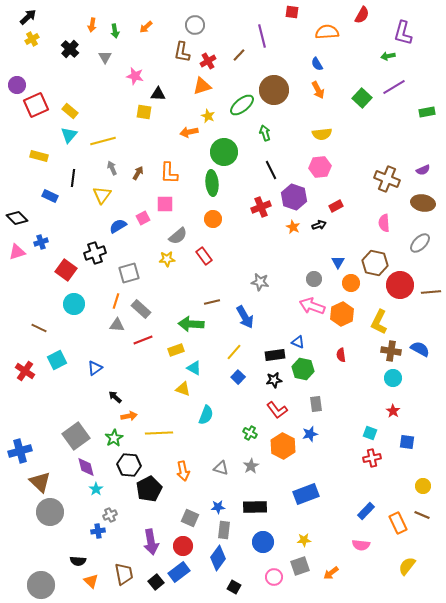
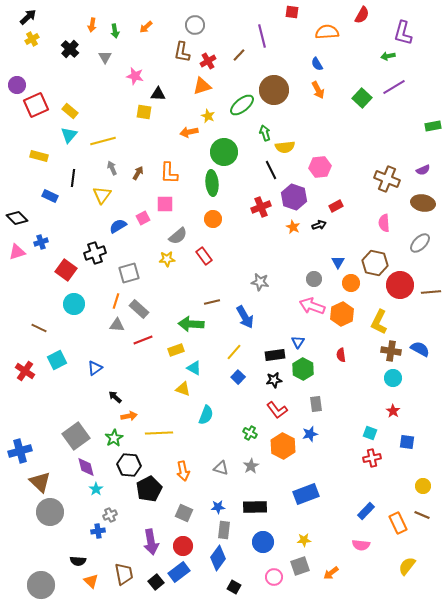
green rectangle at (427, 112): moved 6 px right, 14 px down
yellow semicircle at (322, 134): moved 37 px left, 13 px down
gray rectangle at (141, 309): moved 2 px left
blue triangle at (298, 342): rotated 40 degrees clockwise
green hexagon at (303, 369): rotated 15 degrees clockwise
gray square at (190, 518): moved 6 px left, 5 px up
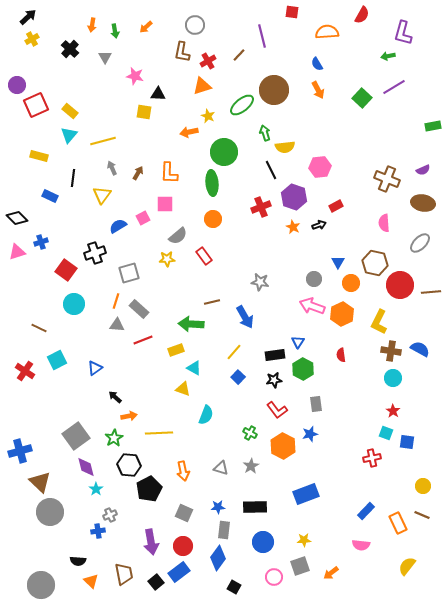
cyan square at (370, 433): moved 16 px right
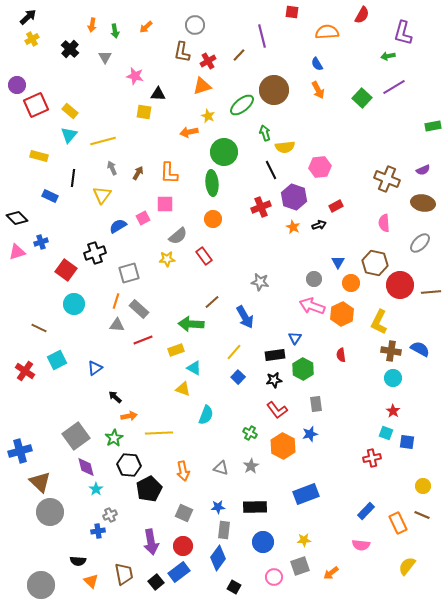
brown line at (212, 302): rotated 28 degrees counterclockwise
blue triangle at (298, 342): moved 3 px left, 4 px up
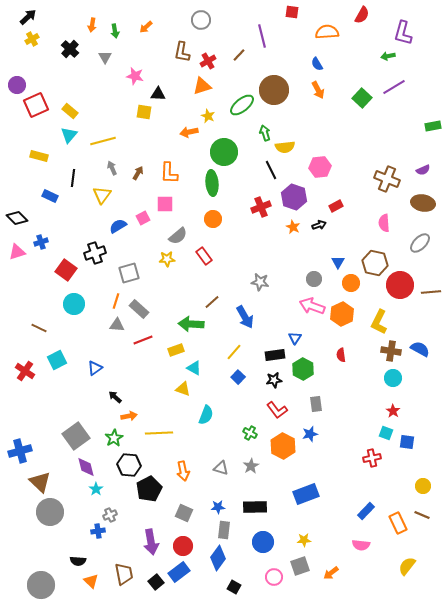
gray circle at (195, 25): moved 6 px right, 5 px up
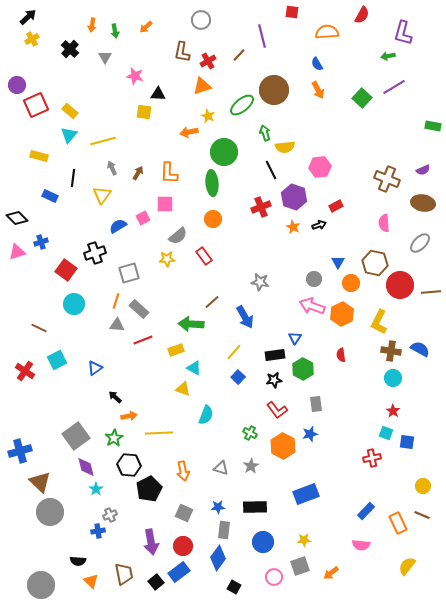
green rectangle at (433, 126): rotated 21 degrees clockwise
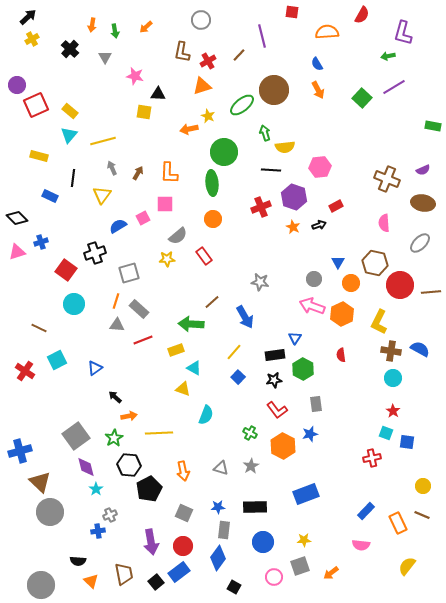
orange arrow at (189, 132): moved 3 px up
black line at (271, 170): rotated 60 degrees counterclockwise
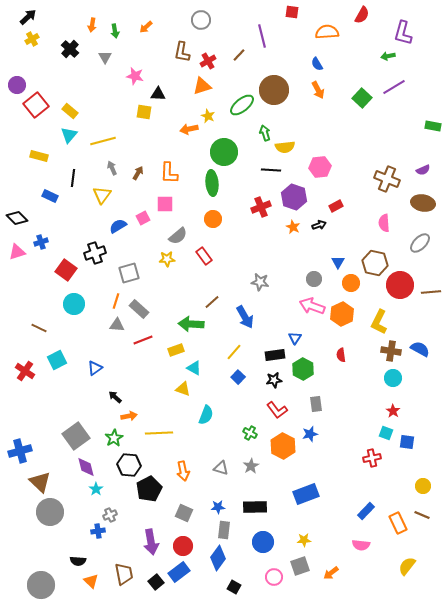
red square at (36, 105): rotated 15 degrees counterclockwise
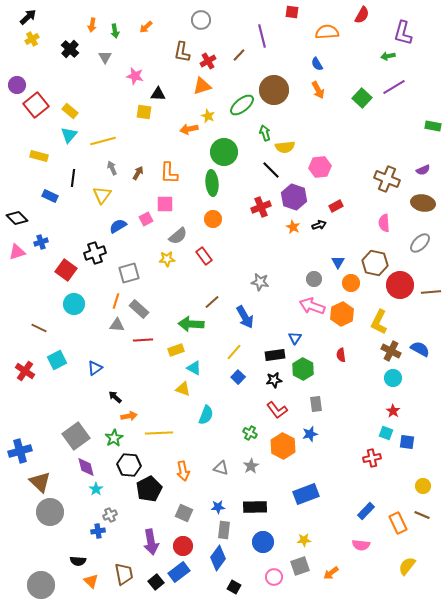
black line at (271, 170): rotated 42 degrees clockwise
pink square at (143, 218): moved 3 px right, 1 px down
red line at (143, 340): rotated 18 degrees clockwise
brown cross at (391, 351): rotated 18 degrees clockwise
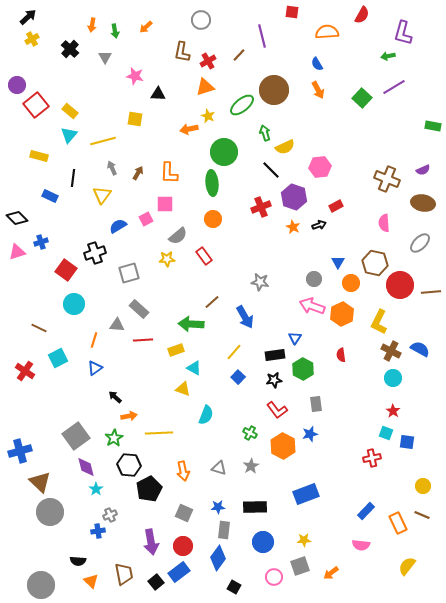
orange triangle at (202, 86): moved 3 px right, 1 px down
yellow square at (144, 112): moved 9 px left, 7 px down
yellow semicircle at (285, 147): rotated 18 degrees counterclockwise
orange line at (116, 301): moved 22 px left, 39 px down
cyan square at (57, 360): moved 1 px right, 2 px up
gray triangle at (221, 468): moved 2 px left
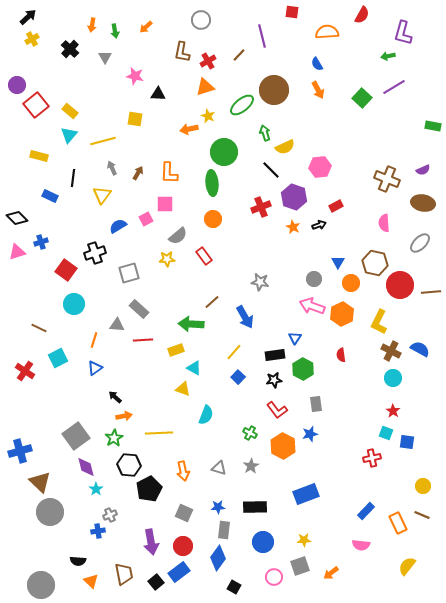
orange arrow at (129, 416): moved 5 px left
